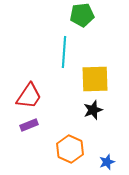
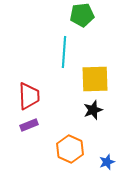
red trapezoid: rotated 36 degrees counterclockwise
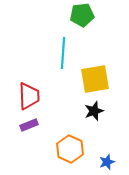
cyan line: moved 1 px left, 1 px down
yellow square: rotated 8 degrees counterclockwise
black star: moved 1 px right, 1 px down
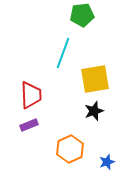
cyan line: rotated 16 degrees clockwise
red trapezoid: moved 2 px right, 1 px up
orange hexagon: rotated 12 degrees clockwise
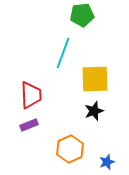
yellow square: rotated 8 degrees clockwise
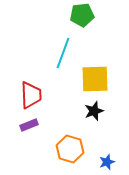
orange hexagon: rotated 20 degrees counterclockwise
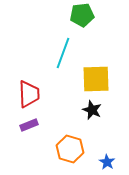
yellow square: moved 1 px right
red trapezoid: moved 2 px left, 1 px up
black star: moved 2 px left, 1 px up; rotated 30 degrees counterclockwise
blue star: rotated 21 degrees counterclockwise
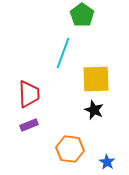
green pentagon: rotated 30 degrees counterclockwise
black star: moved 2 px right
orange hexagon: rotated 8 degrees counterclockwise
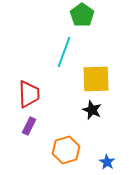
cyan line: moved 1 px right, 1 px up
black star: moved 2 px left
purple rectangle: moved 1 px down; rotated 42 degrees counterclockwise
orange hexagon: moved 4 px left, 1 px down; rotated 24 degrees counterclockwise
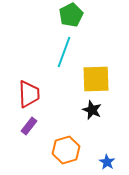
green pentagon: moved 11 px left; rotated 10 degrees clockwise
purple rectangle: rotated 12 degrees clockwise
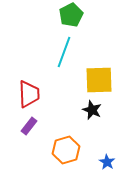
yellow square: moved 3 px right, 1 px down
